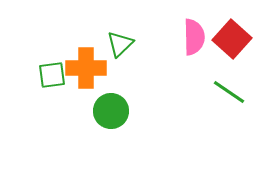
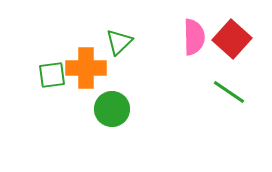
green triangle: moved 1 px left, 2 px up
green circle: moved 1 px right, 2 px up
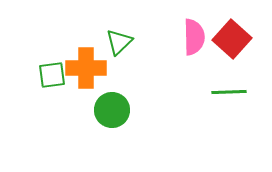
green line: rotated 36 degrees counterclockwise
green circle: moved 1 px down
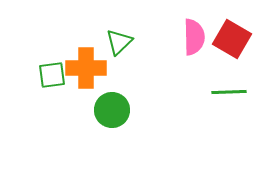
red square: rotated 12 degrees counterclockwise
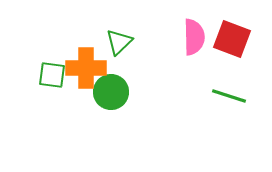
red square: rotated 9 degrees counterclockwise
green square: rotated 16 degrees clockwise
green line: moved 4 px down; rotated 20 degrees clockwise
green circle: moved 1 px left, 18 px up
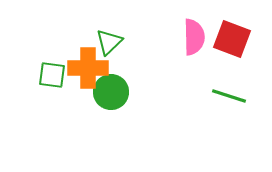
green triangle: moved 10 px left
orange cross: moved 2 px right
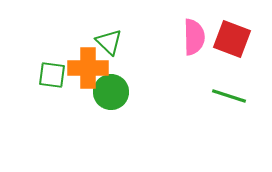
green triangle: rotated 32 degrees counterclockwise
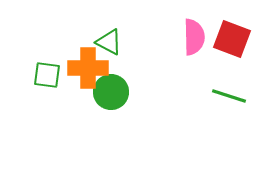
green triangle: rotated 16 degrees counterclockwise
green square: moved 5 px left
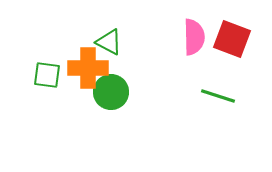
green line: moved 11 px left
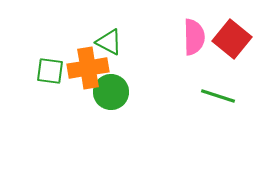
red square: rotated 18 degrees clockwise
orange cross: rotated 9 degrees counterclockwise
green square: moved 3 px right, 4 px up
